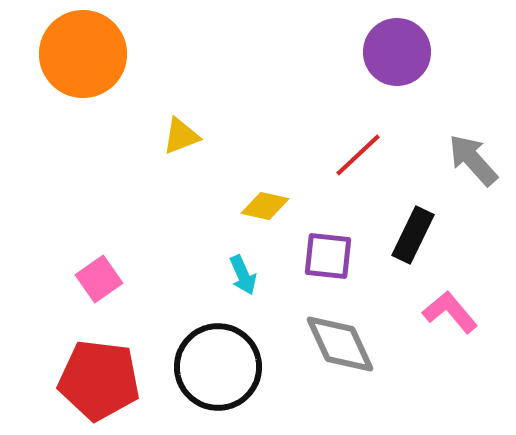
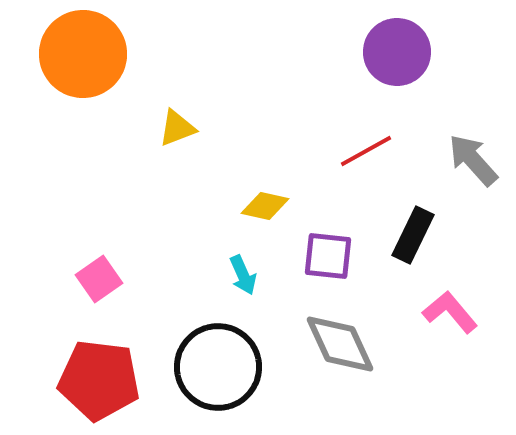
yellow triangle: moved 4 px left, 8 px up
red line: moved 8 px right, 4 px up; rotated 14 degrees clockwise
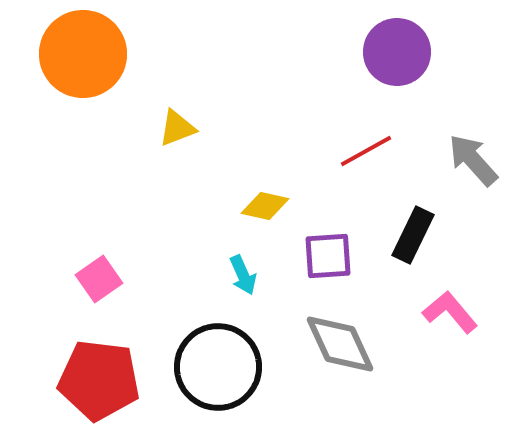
purple square: rotated 10 degrees counterclockwise
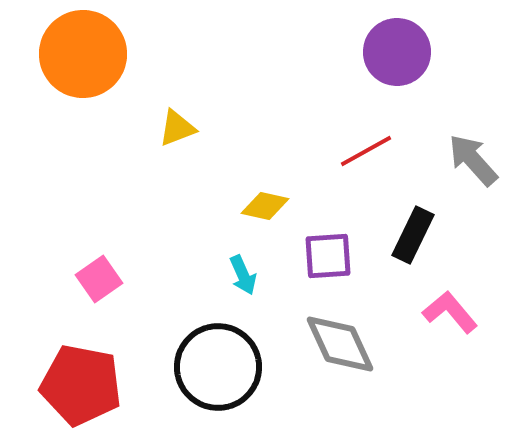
red pentagon: moved 18 px left, 5 px down; rotated 4 degrees clockwise
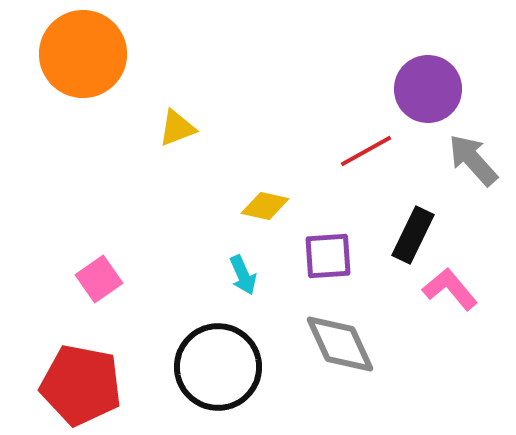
purple circle: moved 31 px right, 37 px down
pink L-shape: moved 23 px up
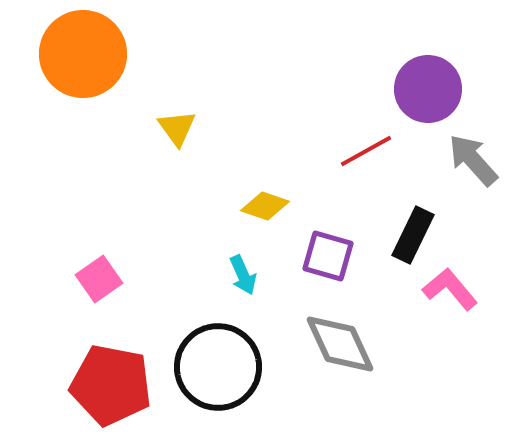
yellow triangle: rotated 45 degrees counterclockwise
yellow diamond: rotated 6 degrees clockwise
purple square: rotated 20 degrees clockwise
red pentagon: moved 30 px right
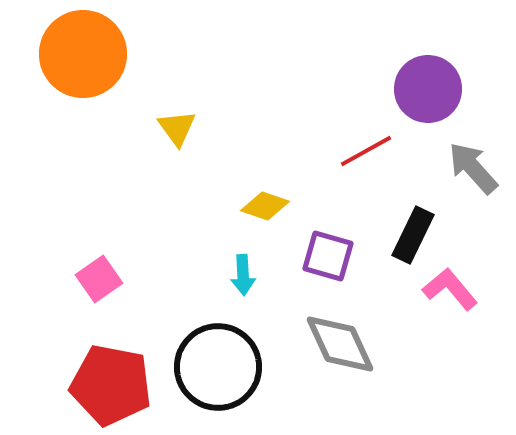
gray arrow: moved 8 px down
cyan arrow: rotated 21 degrees clockwise
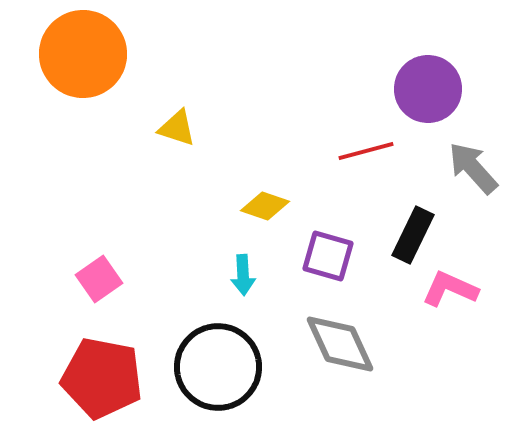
yellow triangle: rotated 36 degrees counterclockwise
red line: rotated 14 degrees clockwise
pink L-shape: rotated 26 degrees counterclockwise
red pentagon: moved 9 px left, 7 px up
